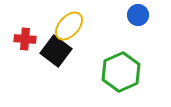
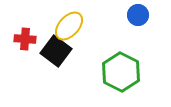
green hexagon: rotated 9 degrees counterclockwise
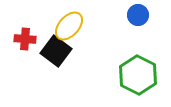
green hexagon: moved 17 px right, 3 px down
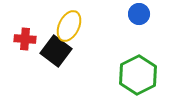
blue circle: moved 1 px right, 1 px up
yellow ellipse: rotated 16 degrees counterclockwise
green hexagon: rotated 6 degrees clockwise
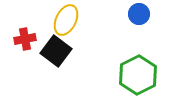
yellow ellipse: moved 3 px left, 6 px up
red cross: rotated 15 degrees counterclockwise
